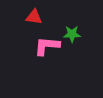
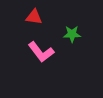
pink L-shape: moved 6 px left, 6 px down; rotated 132 degrees counterclockwise
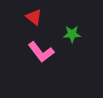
red triangle: rotated 30 degrees clockwise
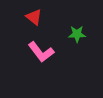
green star: moved 5 px right
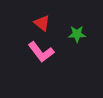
red triangle: moved 8 px right, 6 px down
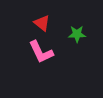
pink L-shape: rotated 12 degrees clockwise
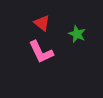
green star: rotated 24 degrees clockwise
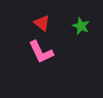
green star: moved 4 px right, 8 px up
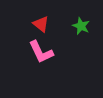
red triangle: moved 1 px left, 1 px down
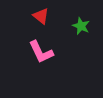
red triangle: moved 8 px up
